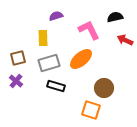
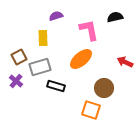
pink L-shape: rotated 15 degrees clockwise
red arrow: moved 22 px down
brown square: moved 1 px right, 1 px up; rotated 14 degrees counterclockwise
gray rectangle: moved 9 px left, 4 px down
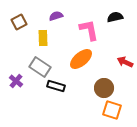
brown square: moved 35 px up
gray rectangle: rotated 50 degrees clockwise
orange square: moved 21 px right
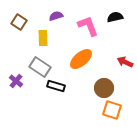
brown square: rotated 28 degrees counterclockwise
pink L-shape: moved 1 px left, 4 px up; rotated 10 degrees counterclockwise
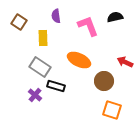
purple semicircle: rotated 80 degrees counterclockwise
orange ellipse: moved 2 px left, 1 px down; rotated 65 degrees clockwise
purple cross: moved 19 px right, 14 px down
brown circle: moved 7 px up
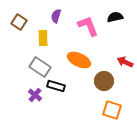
purple semicircle: rotated 24 degrees clockwise
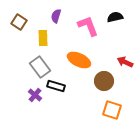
gray rectangle: rotated 20 degrees clockwise
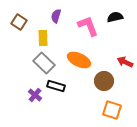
gray rectangle: moved 4 px right, 4 px up; rotated 10 degrees counterclockwise
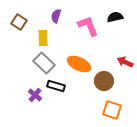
orange ellipse: moved 4 px down
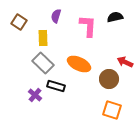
pink L-shape: rotated 25 degrees clockwise
gray rectangle: moved 1 px left
brown circle: moved 5 px right, 2 px up
